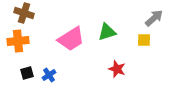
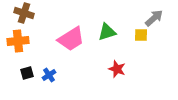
yellow square: moved 3 px left, 5 px up
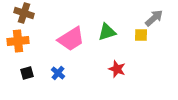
blue cross: moved 9 px right, 2 px up; rotated 16 degrees counterclockwise
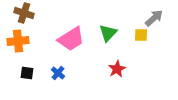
green triangle: moved 1 px right, 1 px down; rotated 30 degrees counterclockwise
red star: rotated 24 degrees clockwise
black square: rotated 24 degrees clockwise
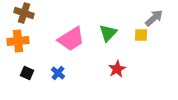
black square: rotated 16 degrees clockwise
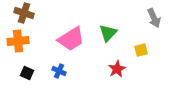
gray arrow: rotated 108 degrees clockwise
yellow square: moved 15 px down; rotated 16 degrees counterclockwise
blue cross: moved 1 px right, 2 px up; rotated 16 degrees counterclockwise
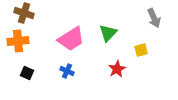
blue cross: moved 8 px right
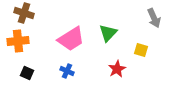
yellow square: rotated 32 degrees clockwise
